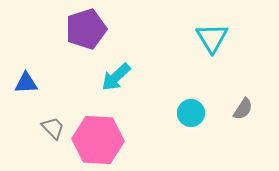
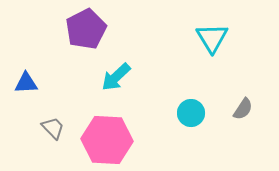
purple pentagon: rotated 9 degrees counterclockwise
pink hexagon: moved 9 px right
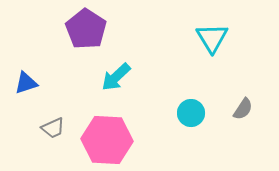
purple pentagon: rotated 12 degrees counterclockwise
blue triangle: rotated 15 degrees counterclockwise
gray trapezoid: rotated 110 degrees clockwise
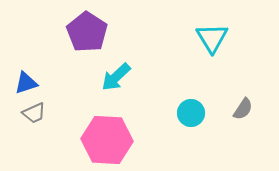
purple pentagon: moved 1 px right, 3 px down
gray trapezoid: moved 19 px left, 15 px up
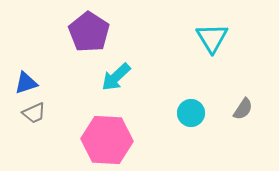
purple pentagon: moved 2 px right
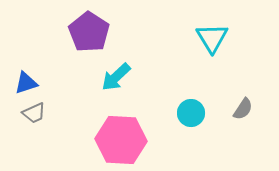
pink hexagon: moved 14 px right
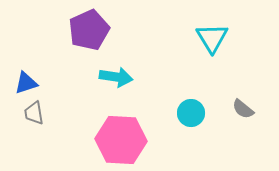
purple pentagon: moved 2 px up; rotated 15 degrees clockwise
cyan arrow: rotated 128 degrees counterclockwise
gray semicircle: rotated 95 degrees clockwise
gray trapezoid: rotated 105 degrees clockwise
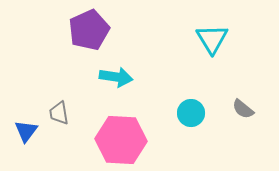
cyan triangle: moved 1 px down
blue triangle: moved 48 px down; rotated 35 degrees counterclockwise
gray trapezoid: moved 25 px right
